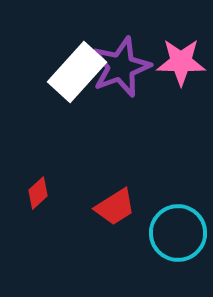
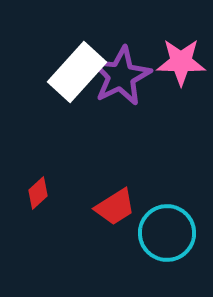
purple star: moved 9 px down; rotated 6 degrees counterclockwise
cyan circle: moved 11 px left
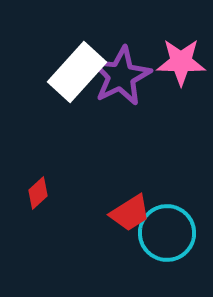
red trapezoid: moved 15 px right, 6 px down
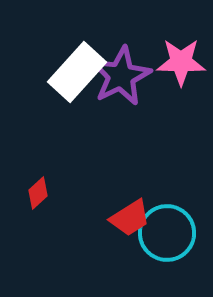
red trapezoid: moved 5 px down
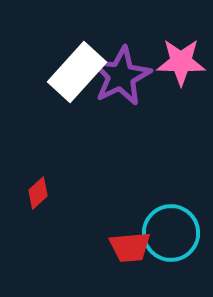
red trapezoid: moved 29 px down; rotated 27 degrees clockwise
cyan circle: moved 4 px right
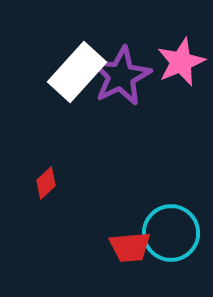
pink star: rotated 24 degrees counterclockwise
red diamond: moved 8 px right, 10 px up
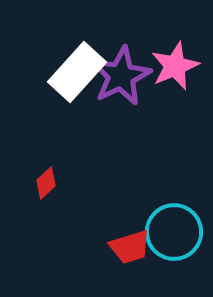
pink star: moved 6 px left, 4 px down
cyan circle: moved 3 px right, 1 px up
red trapezoid: rotated 12 degrees counterclockwise
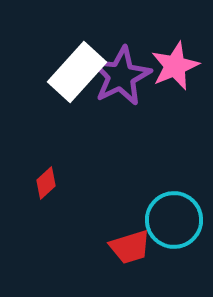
cyan circle: moved 12 px up
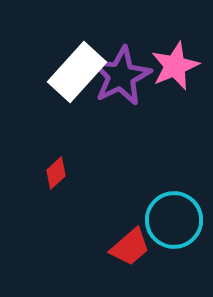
red diamond: moved 10 px right, 10 px up
red trapezoid: rotated 24 degrees counterclockwise
